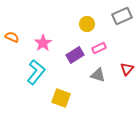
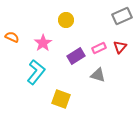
yellow circle: moved 21 px left, 4 px up
purple rectangle: moved 1 px right, 1 px down
red triangle: moved 7 px left, 22 px up
yellow square: moved 1 px down
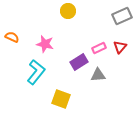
yellow circle: moved 2 px right, 9 px up
pink star: moved 2 px right, 1 px down; rotated 24 degrees counterclockwise
purple rectangle: moved 3 px right, 6 px down
gray triangle: rotated 21 degrees counterclockwise
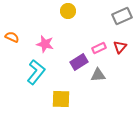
yellow square: rotated 18 degrees counterclockwise
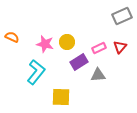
yellow circle: moved 1 px left, 31 px down
yellow square: moved 2 px up
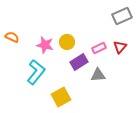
pink star: moved 1 px down
yellow square: rotated 30 degrees counterclockwise
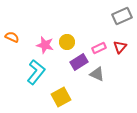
gray triangle: moved 1 px left, 1 px up; rotated 28 degrees clockwise
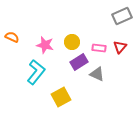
yellow circle: moved 5 px right
pink rectangle: rotated 32 degrees clockwise
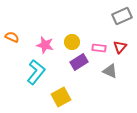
gray triangle: moved 13 px right, 3 px up
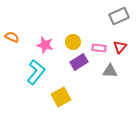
gray rectangle: moved 3 px left
yellow circle: moved 1 px right
gray triangle: rotated 21 degrees counterclockwise
